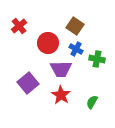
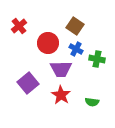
green semicircle: rotated 112 degrees counterclockwise
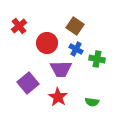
red circle: moved 1 px left
red star: moved 3 px left, 2 px down
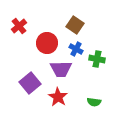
brown square: moved 1 px up
purple square: moved 2 px right
green semicircle: moved 2 px right
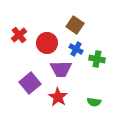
red cross: moved 9 px down
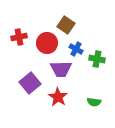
brown square: moved 9 px left
red cross: moved 2 px down; rotated 28 degrees clockwise
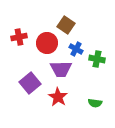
green semicircle: moved 1 px right, 1 px down
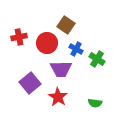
green cross: rotated 21 degrees clockwise
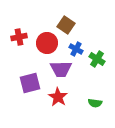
purple square: rotated 25 degrees clockwise
